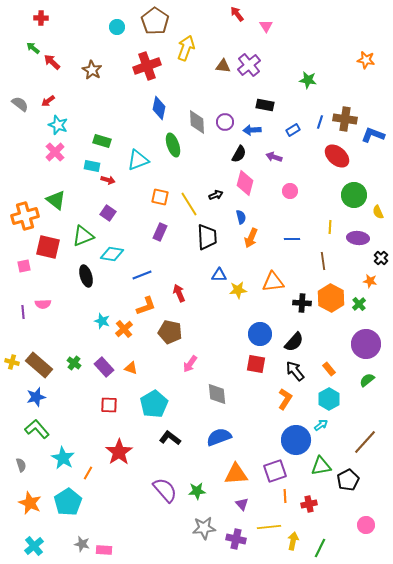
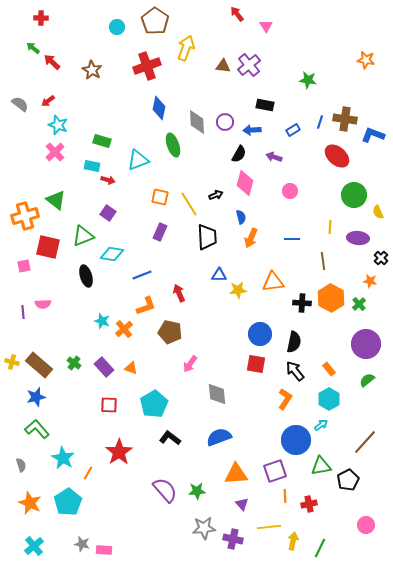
black semicircle at (294, 342): rotated 30 degrees counterclockwise
purple cross at (236, 539): moved 3 px left
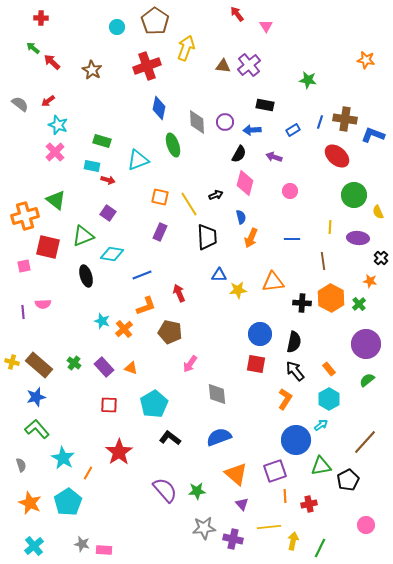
orange triangle at (236, 474): rotated 45 degrees clockwise
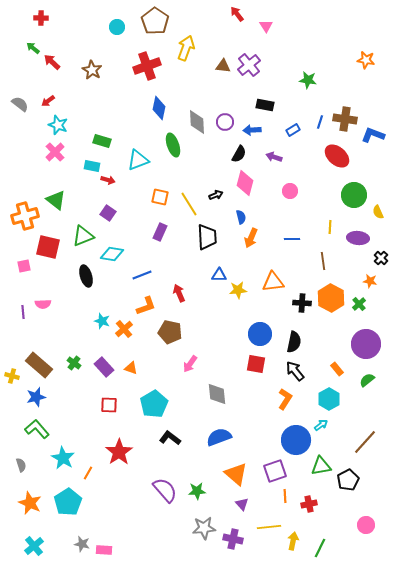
yellow cross at (12, 362): moved 14 px down
orange rectangle at (329, 369): moved 8 px right
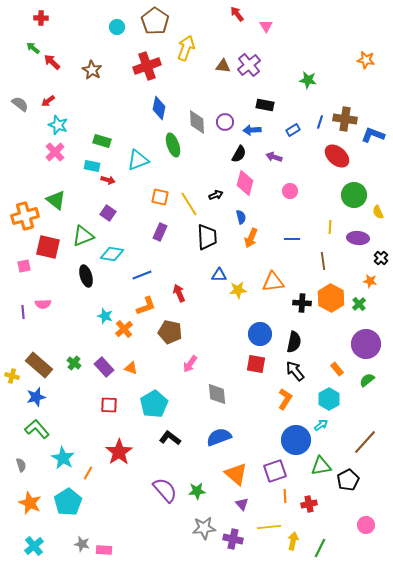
cyan star at (102, 321): moved 3 px right, 5 px up
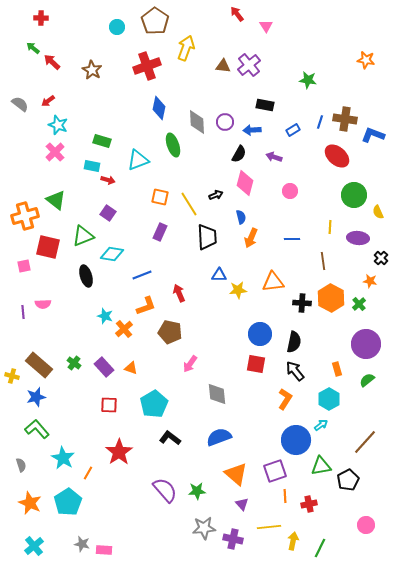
orange rectangle at (337, 369): rotated 24 degrees clockwise
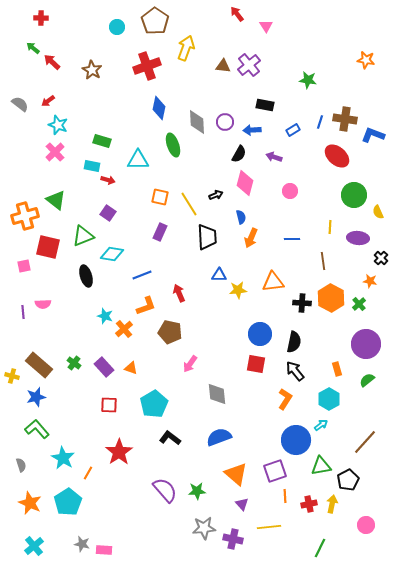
cyan triangle at (138, 160): rotated 20 degrees clockwise
yellow arrow at (293, 541): moved 39 px right, 37 px up
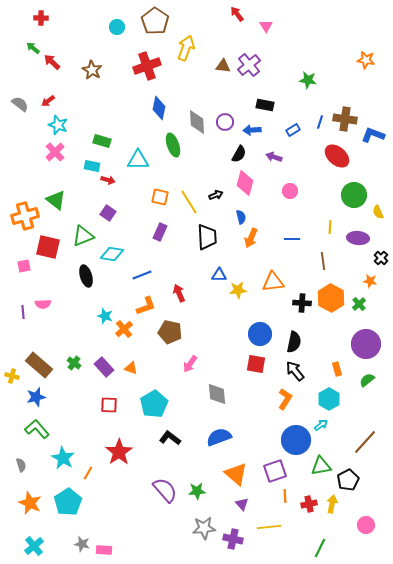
yellow line at (189, 204): moved 2 px up
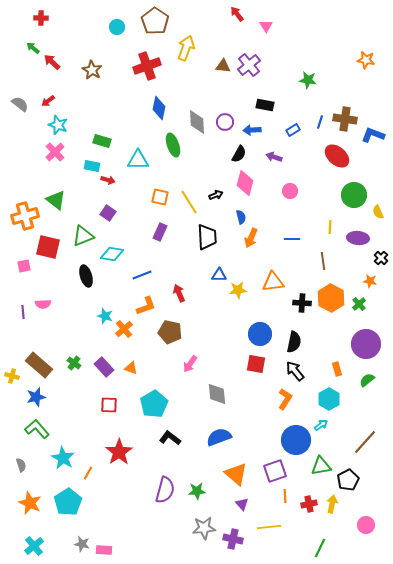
purple semicircle at (165, 490): rotated 56 degrees clockwise
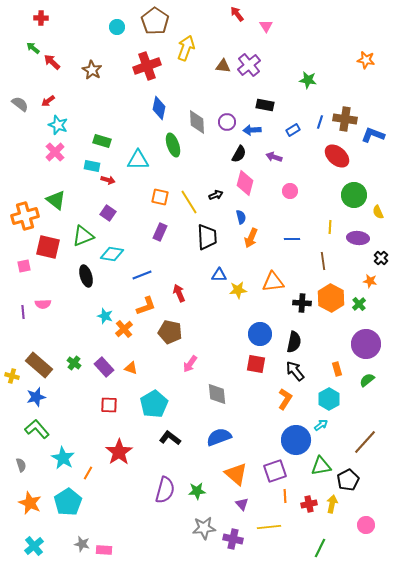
purple circle at (225, 122): moved 2 px right
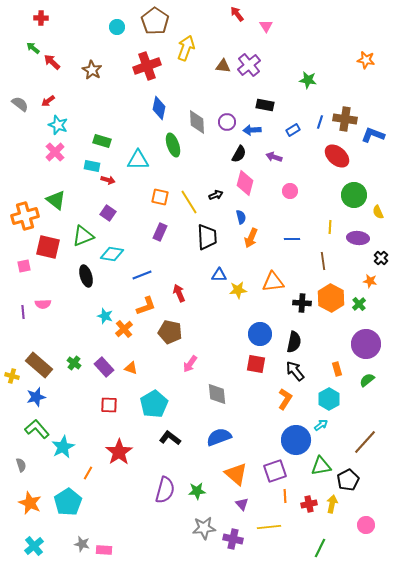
cyan star at (63, 458): moved 11 px up; rotated 15 degrees clockwise
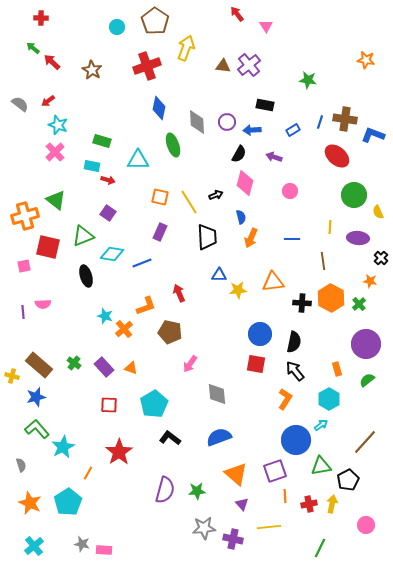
blue line at (142, 275): moved 12 px up
